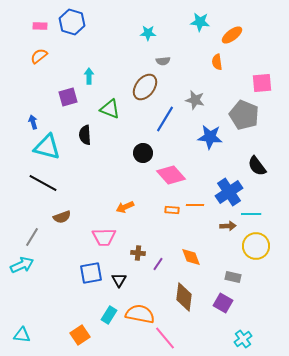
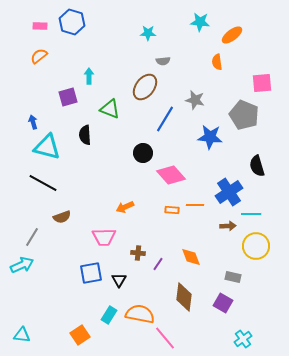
black semicircle at (257, 166): rotated 20 degrees clockwise
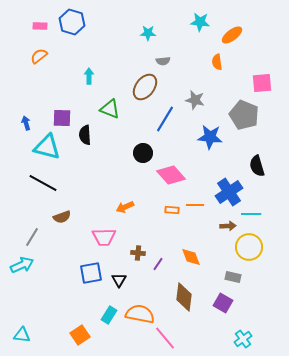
purple square at (68, 97): moved 6 px left, 21 px down; rotated 18 degrees clockwise
blue arrow at (33, 122): moved 7 px left, 1 px down
yellow circle at (256, 246): moved 7 px left, 1 px down
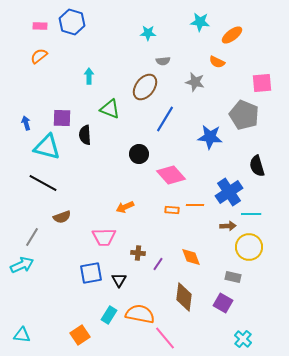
orange semicircle at (217, 62): rotated 56 degrees counterclockwise
gray star at (195, 100): moved 18 px up
black circle at (143, 153): moved 4 px left, 1 px down
cyan cross at (243, 339): rotated 12 degrees counterclockwise
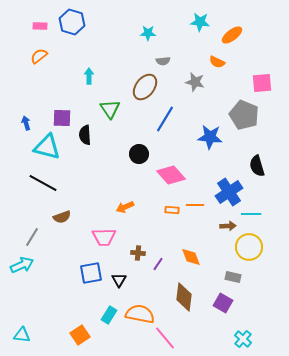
green triangle at (110, 109): rotated 35 degrees clockwise
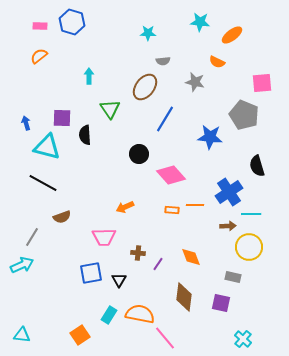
purple square at (223, 303): moved 2 px left; rotated 18 degrees counterclockwise
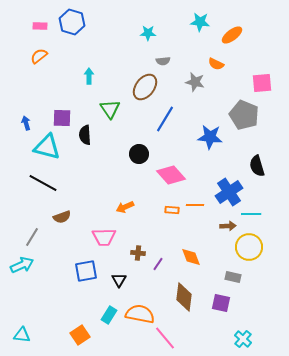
orange semicircle at (217, 62): moved 1 px left, 2 px down
blue square at (91, 273): moved 5 px left, 2 px up
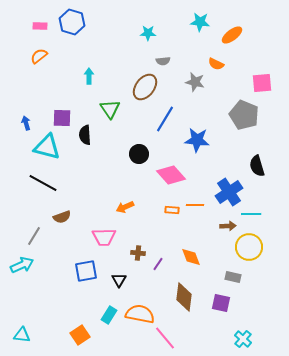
blue star at (210, 137): moved 13 px left, 3 px down
gray line at (32, 237): moved 2 px right, 1 px up
